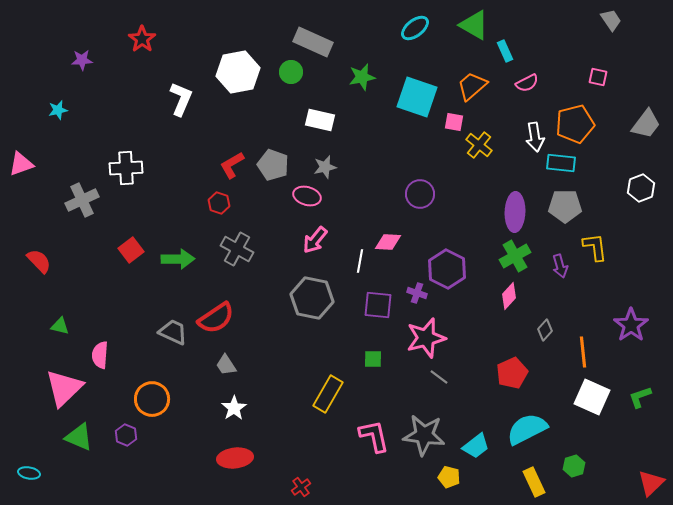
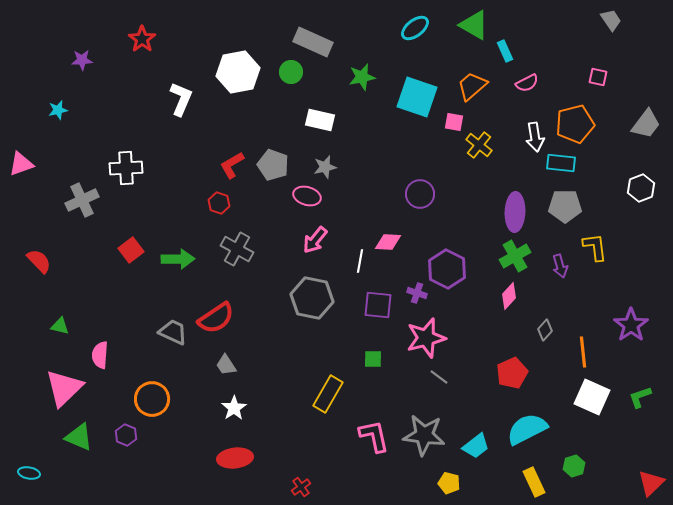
yellow pentagon at (449, 477): moved 6 px down
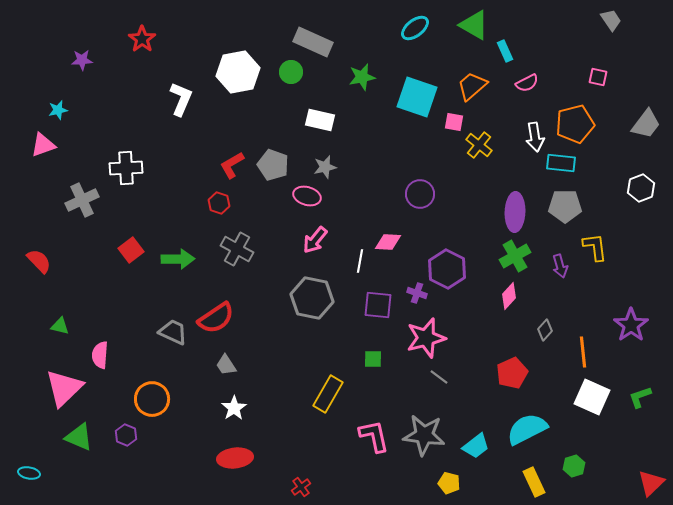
pink triangle at (21, 164): moved 22 px right, 19 px up
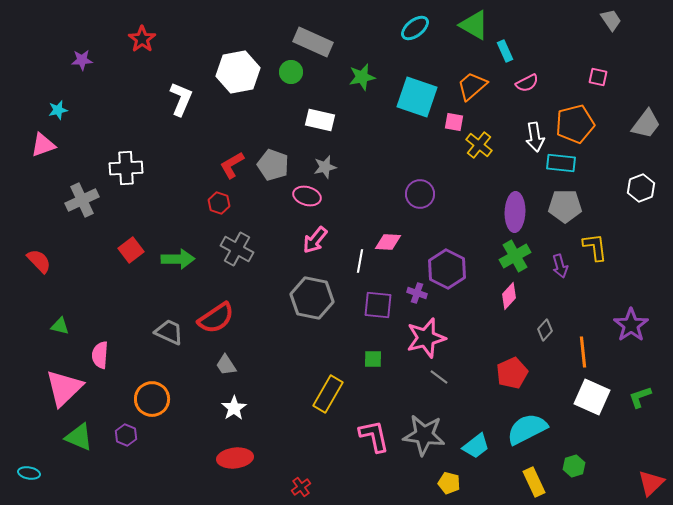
gray trapezoid at (173, 332): moved 4 px left
